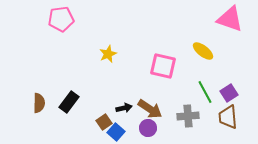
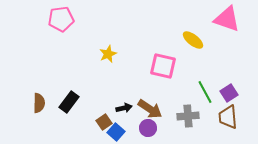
pink triangle: moved 3 px left
yellow ellipse: moved 10 px left, 11 px up
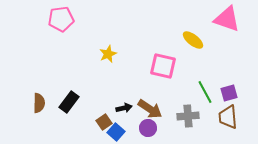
purple square: rotated 18 degrees clockwise
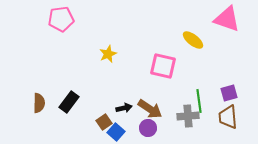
green line: moved 6 px left, 9 px down; rotated 20 degrees clockwise
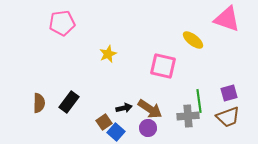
pink pentagon: moved 1 px right, 4 px down
brown trapezoid: rotated 105 degrees counterclockwise
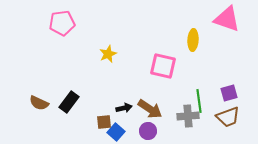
yellow ellipse: rotated 55 degrees clockwise
brown semicircle: rotated 114 degrees clockwise
brown square: rotated 28 degrees clockwise
purple circle: moved 3 px down
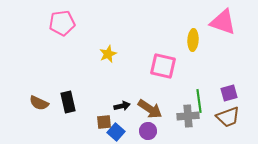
pink triangle: moved 4 px left, 3 px down
black rectangle: moved 1 px left; rotated 50 degrees counterclockwise
black arrow: moved 2 px left, 2 px up
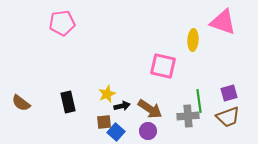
yellow star: moved 1 px left, 40 px down
brown semicircle: moved 18 px left; rotated 12 degrees clockwise
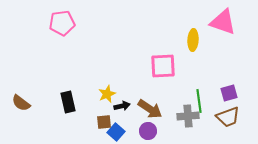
pink square: rotated 16 degrees counterclockwise
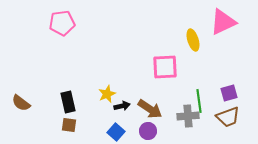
pink triangle: rotated 44 degrees counterclockwise
yellow ellipse: rotated 20 degrees counterclockwise
pink square: moved 2 px right, 1 px down
brown square: moved 35 px left, 3 px down; rotated 14 degrees clockwise
